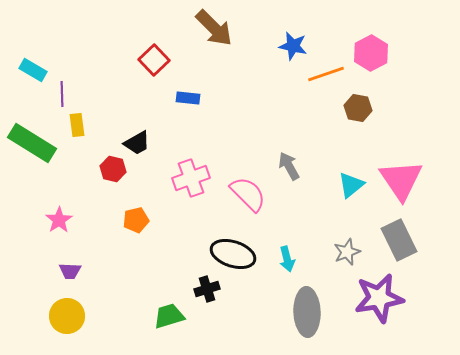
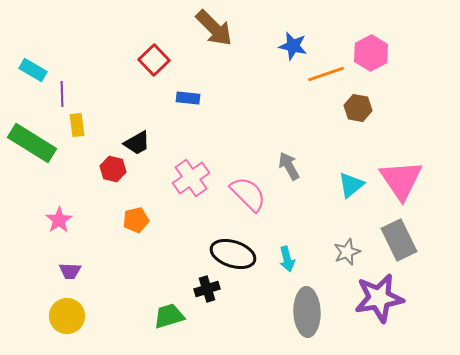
pink cross: rotated 15 degrees counterclockwise
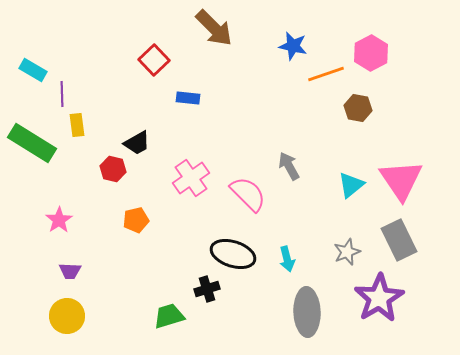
purple star: rotated 21 degrees counterclockwise
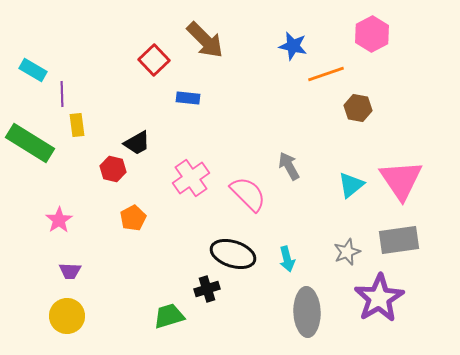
brown arrow: moved 9 px left, 12 px down
pink hexagon: moved 1 px right, 19 px up
green rectangle: moved 2 px left
orange pentagon: moved 3 px left, 2 px up; rotated 15 degrees counterclockwise
gray rectangle: rotated 72 degrees counterclockwise
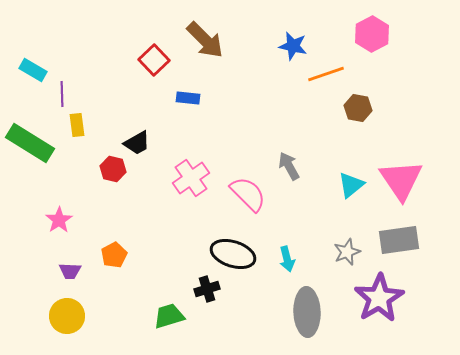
orange pentagon: moved 19 px left, 37 px down
